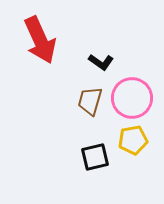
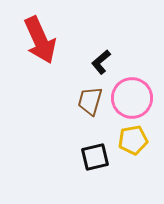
black L-shape: rotated 105 degrees clockwise
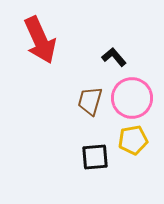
black L-shape: moved 13 px right, 5 px up; rotated 90 degrees clockwise
black square: rotated 8 degrees clockwise
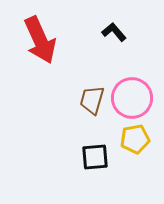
black L-shape: moved 25 px up
brown trapezoid: moved 2 px right, 1 px up
yellow pentagon: moved 2 px right, 1 px up
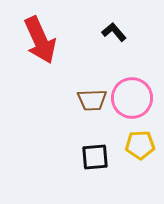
brown trapezoid: rotated 108 degrees counterclockwise
yellow pentagon: moved 5 px right, 6 px down; rotated 8 degrees clockwise
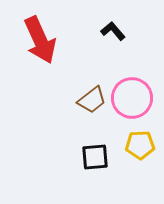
black L-shape: moved 1 px left, 1 px up
brown trapezoid: rotated 36 degrees counterclockwise
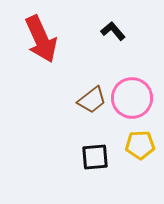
red arrow: moved 1 px right, 1 px up
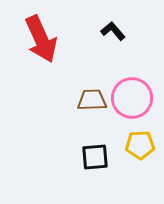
brown trapezoid: rotated 144 degrees counterclockwise
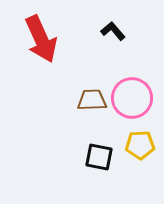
black square: moved 4 px right; rotated 16 degrees clockwise
